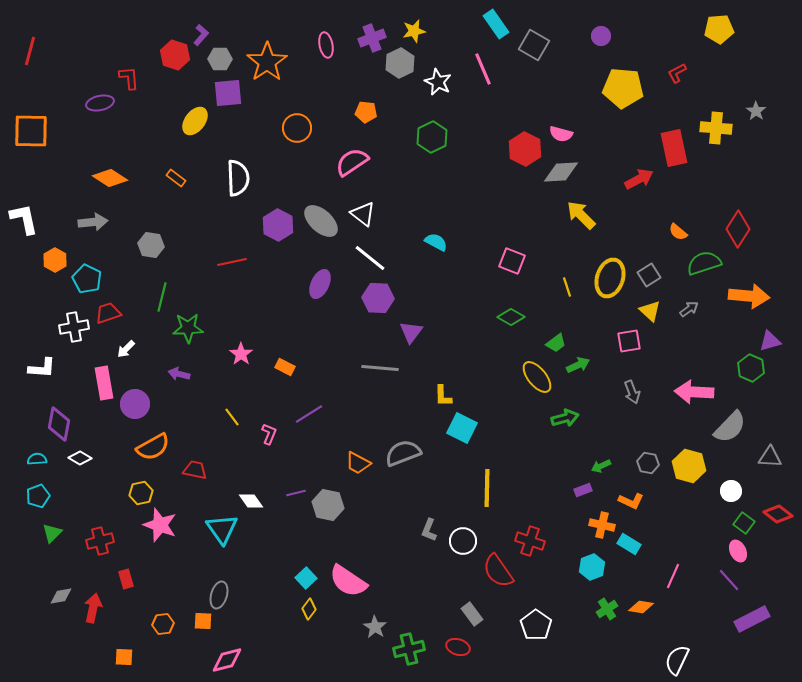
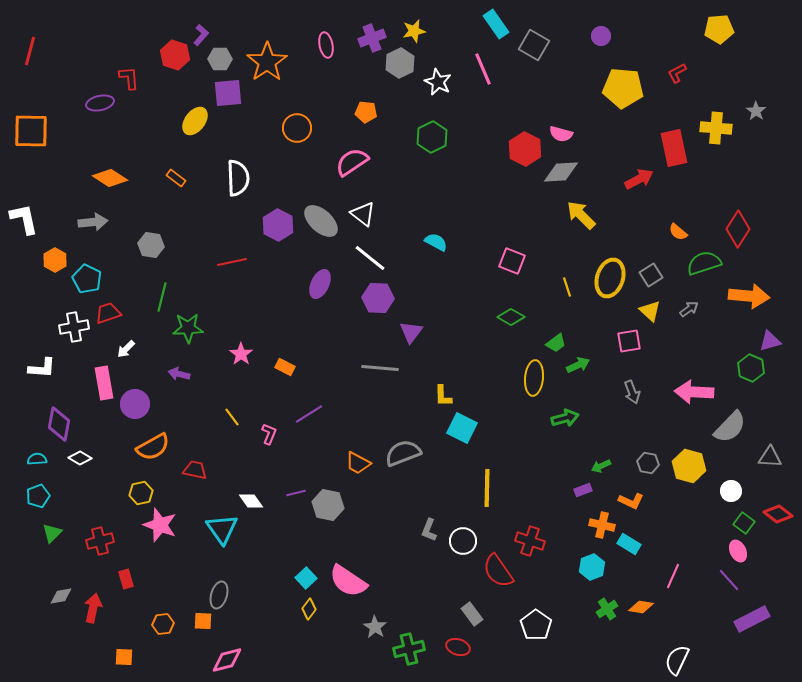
gray square at (649, 275): moved 2 px right
yellow ellipse at (537, 377): moved 3 px left, 1 px down; rotated 44 degrees clockwise
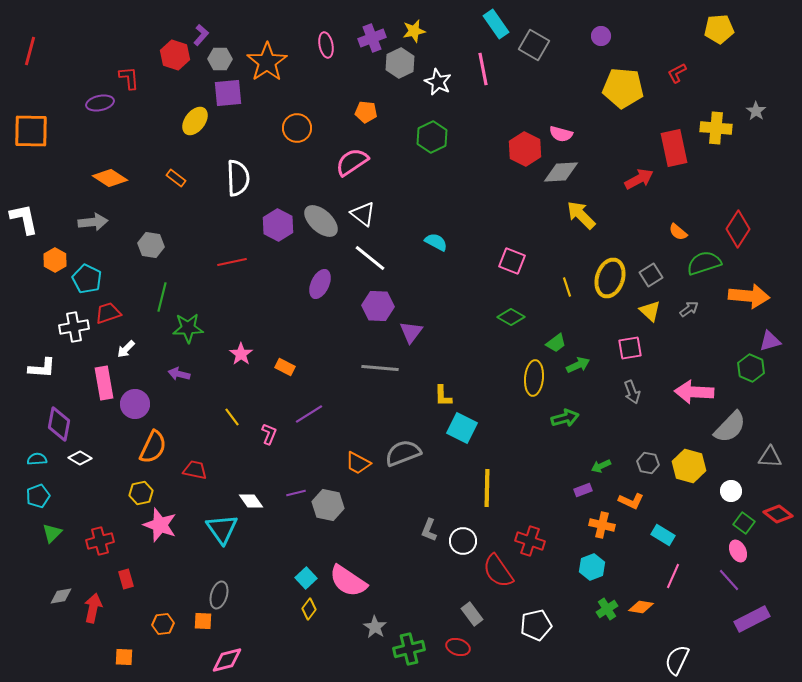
pink line at (483, 69): rotated 12 degrees clockwise
purple hexagon at (378, 298): moved 8 px down
pink square at (629, 341): moved 1 px right, 7 px down
orange semicircle at (153, 447): rotated 36 degrees counterclockwise
cyan rectangle at (629, 544): moved 34 px right, 9 px up
white pentagon at (536, 625): rotated 24 degrees clockwise
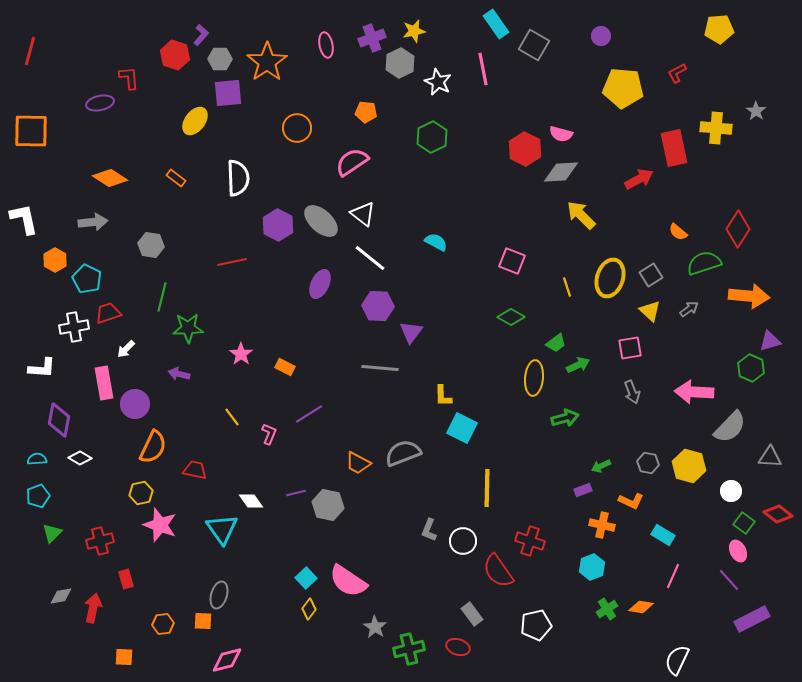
purple diamond at (59, 424): moved 4 px up
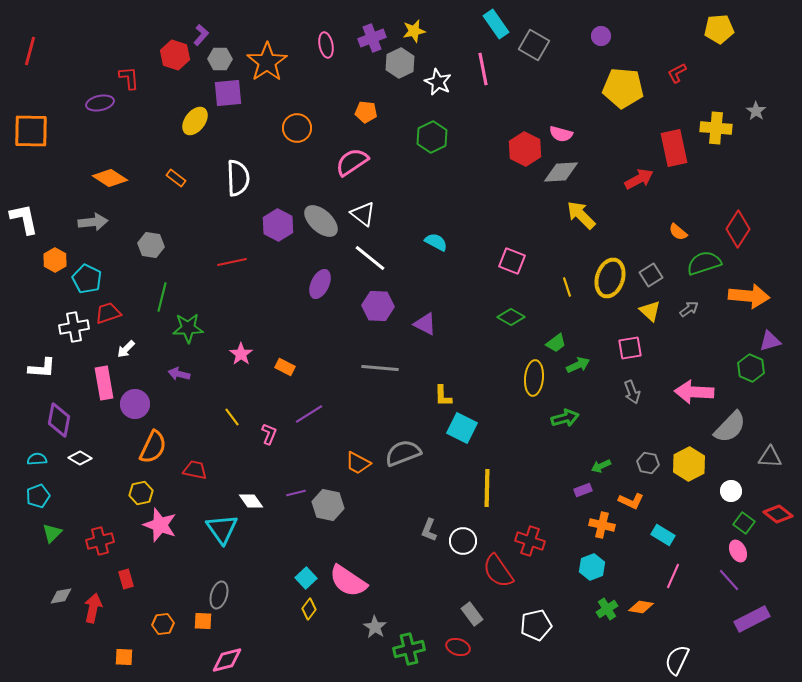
purple triangle at (411, 332): moved 14 px right, 8 px up; rotated 40 degrees counterclockwise
yellow hexagon at (689, 466): moved 2 px up; rotated 16 degrees clockwise
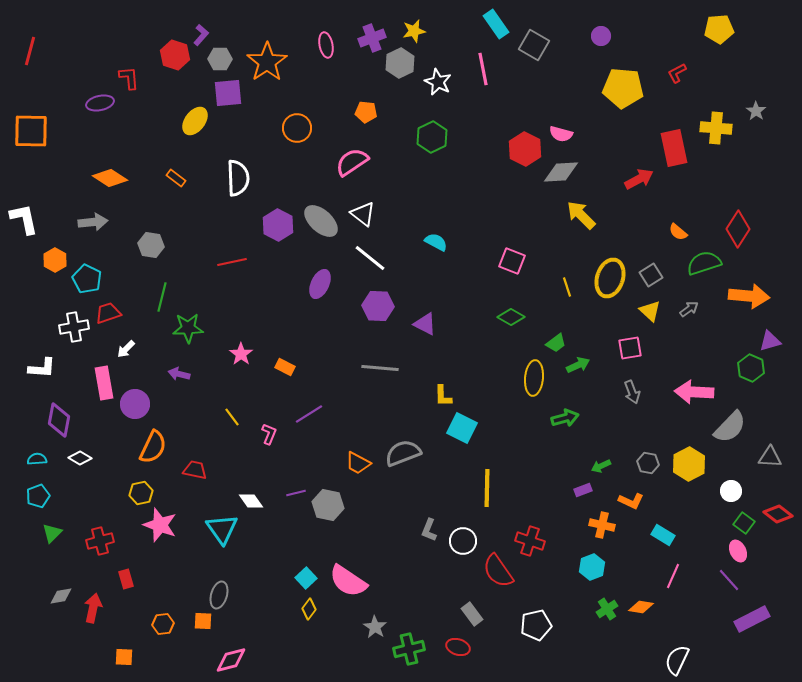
pink diamond at (227, 660): moved 4 px right
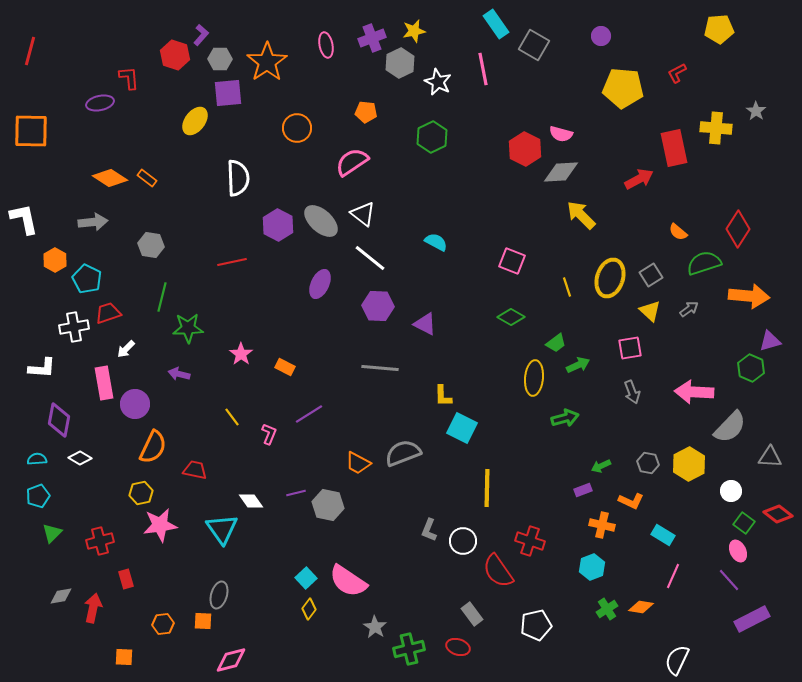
orange rectangle at (176, 178): moved 29 px left
pink star at (160, 525): rotated 28 degrees counterclockwise
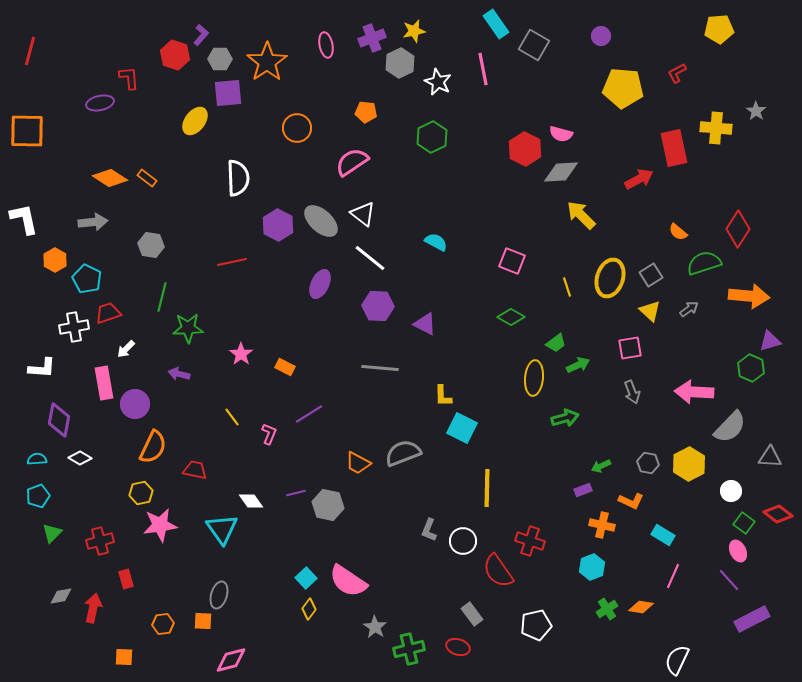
orange square at (31, 131): moved 4 px left
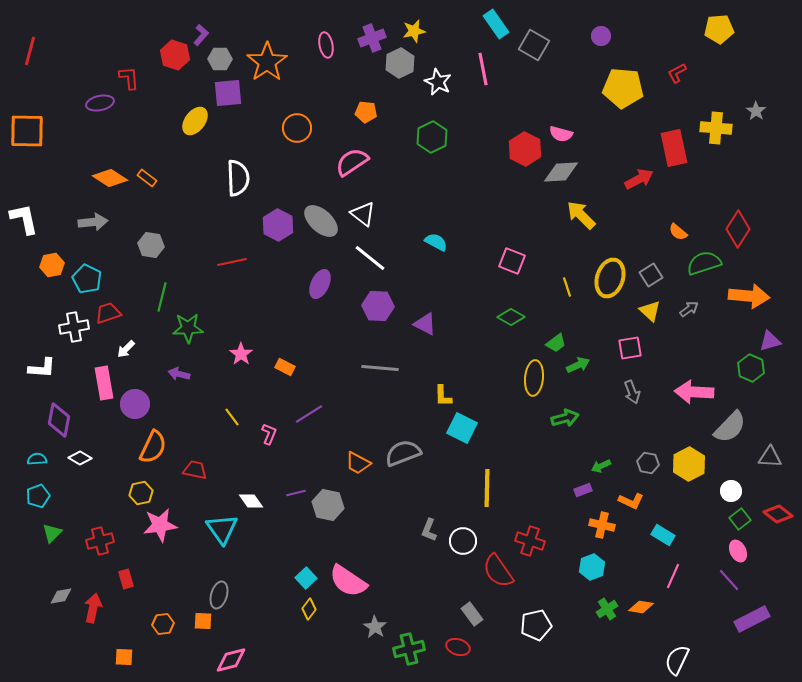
orange hexagon at (55, 260): moved 3 px left, 5 px down; rotated 20 degrees clockwise
green square at (744, 523): moved 4 px left, 4 px up; rotated 15 degrees clockwise
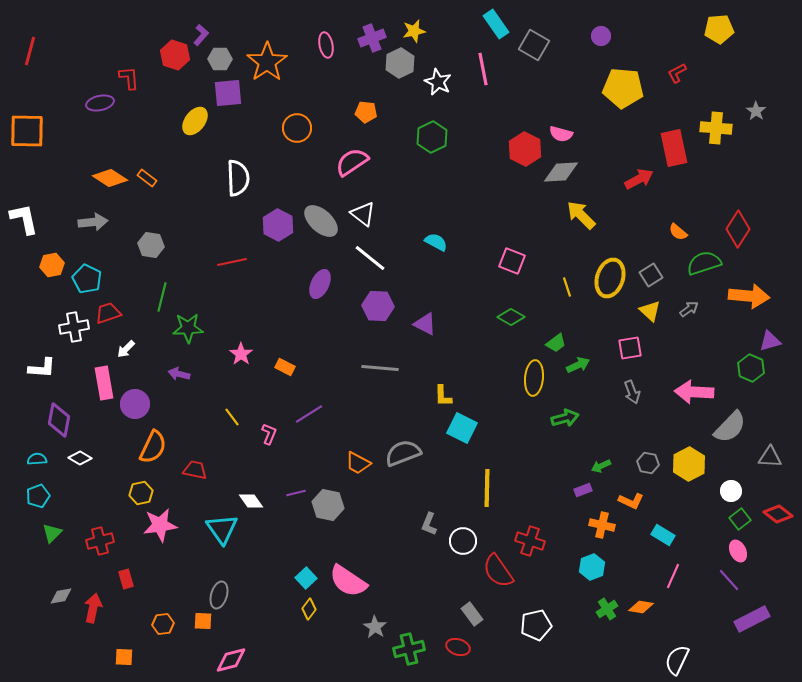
gray L-shape at (429, 530): moved 6 px up
